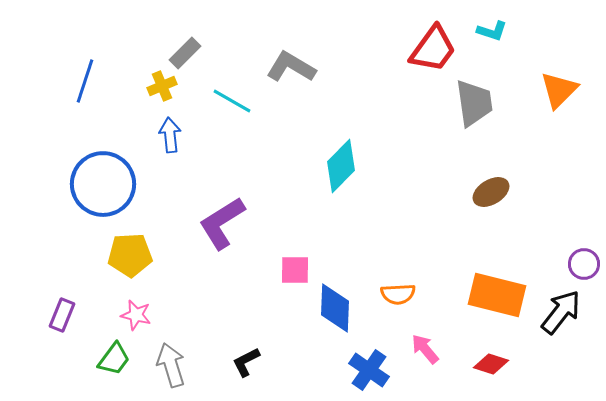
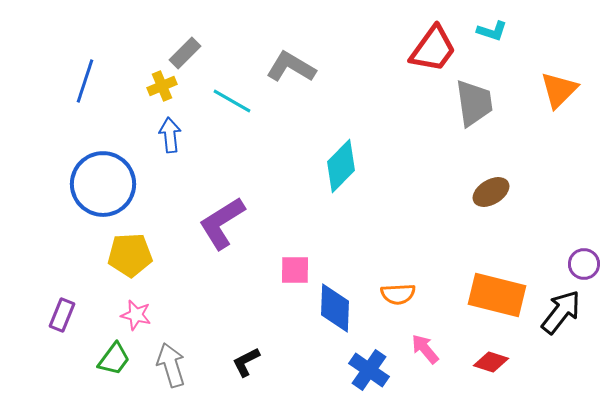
red diamond: moved 2 px up
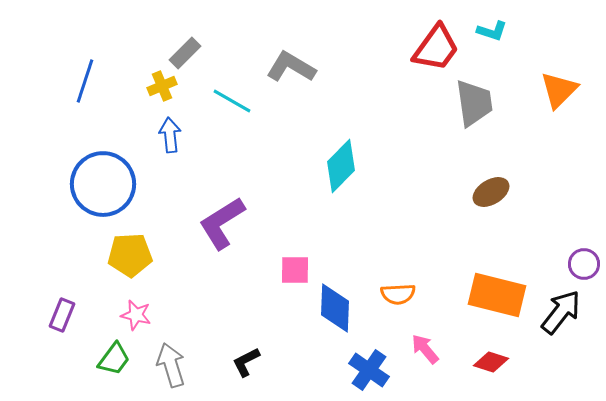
red trapezoid: moved 3 px right, 1 px up
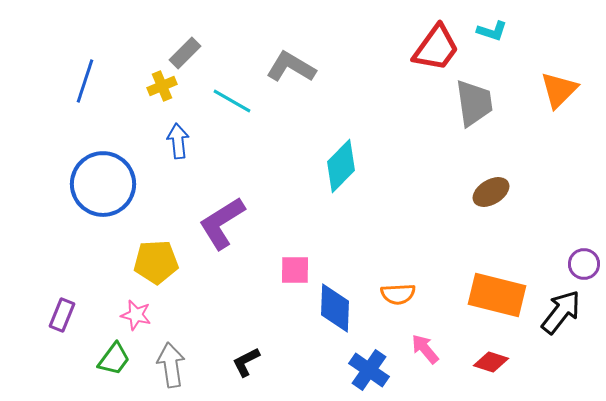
blue arrow: moved 8 px right, 6 px down
yellow pentagon: moved 26 px right, 7 px down
gray arrow: rotated 9 degrees clockwise
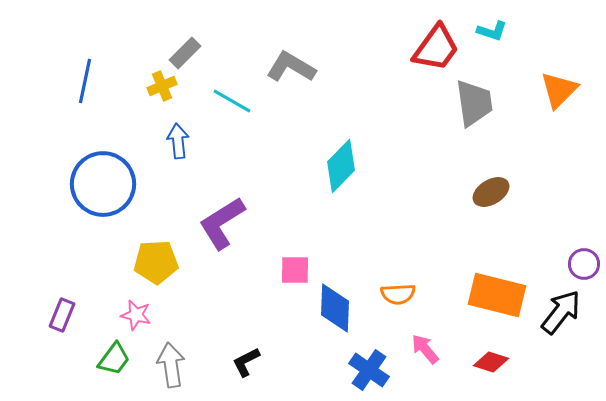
blue line: rotated 6 degrees counterclockwise
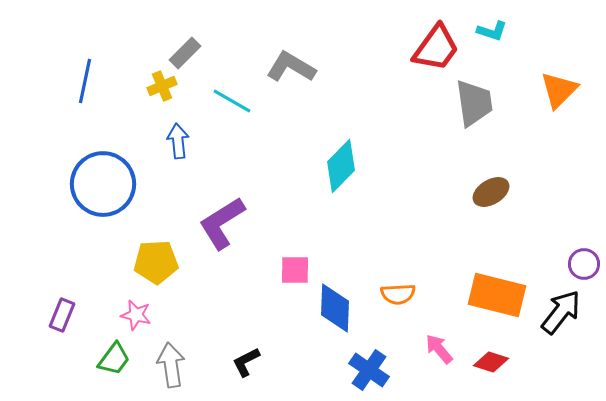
pink arrow: moved 14 px right
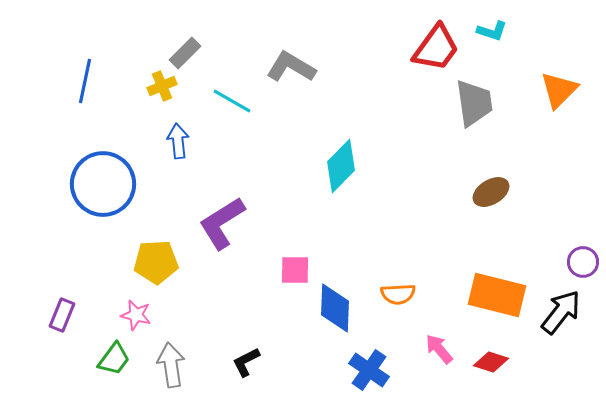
purple circle: moved 1 px left, 2 px up
